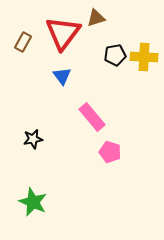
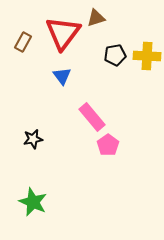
yellow cross: moved 3 px right, 1 px up
pink pentagon: moved 2 px left, 7 px up; rotated 20 degrees clockwise
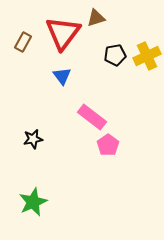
yellow cross: rotated 28 degrees counterclockwise
pink rectangle: rotated 12 degrees counterclockwise
green star: rotated 24 degrees clockwise
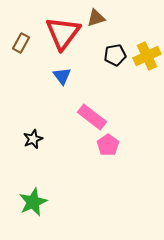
brown rectangle: moved 2 px left, 1 px down
black star: rotated 12 degrees counterclockwise
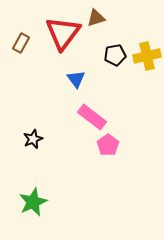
yellow cross: rotated 12 degrees clockwise
blue triangle: moved 14 px right, 3 px down
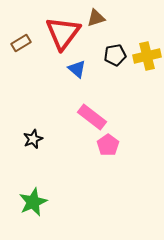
brown rectangle: rotated 30 degrees clockwise
blue triangle: moved 1 px right, 10 px up; rotated 12 degrees counterclockwise
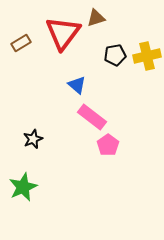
blue triangle: moved 16 px down
green star: moved 10 px left, 15 px up
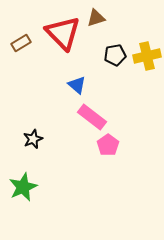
red triangle: rotated 21 degrees counterclockwise
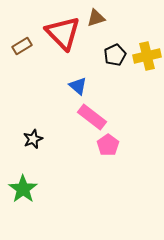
brown rectangle: moved 1 px right, 3 px down
black pentagon: rotated 15 degrees counterclockwise
blue triangle: moved 1 px right, 1 px down
green star: moved 2 px down; rotated 12 degrees counterclockwise
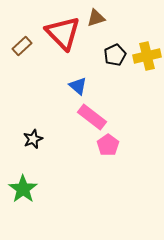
brown rectangle: rotated 12 degrees counterclockwise
